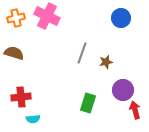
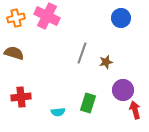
cyan semicircle: moved 25 px right, 7 px up
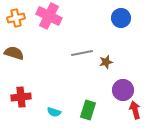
pink cross: moved 2 px right
gray line: rotated 60 degrees clockwise
green rectangle: moved 7 px down
cyan semicircle: moved 4 px left; rotated 24 degrees clockwise
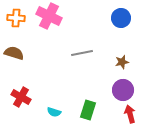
orange cross: rotated 18 degrees clockwise
brown star: moved 16 px right
red cross: rotated 36 degrees clockwise
red arrow: moved 5 px left, 4 px down
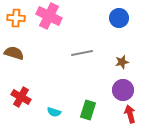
blue circle: moved 2 px left
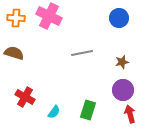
red cross: moved 4 px right
cyan semicircle: rotated 72 degrees counterclockwise
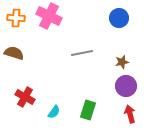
purple circle: moved 3 px right, 4 px up
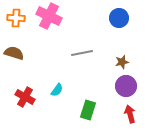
cyan semicircle: moved 3 px right, 22 px up
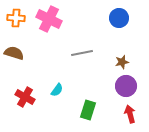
pink cross: moved 3 px down
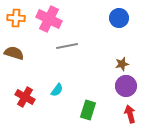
gray line: moved 15 px left, 7 px up
brown star: moved 2 px down
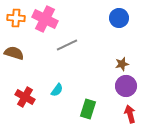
pink cross: moved 4 px left
gray line: moved 1 px up; rotated 15 degrees counterclockwise
green rectangle: moved 1 px up
